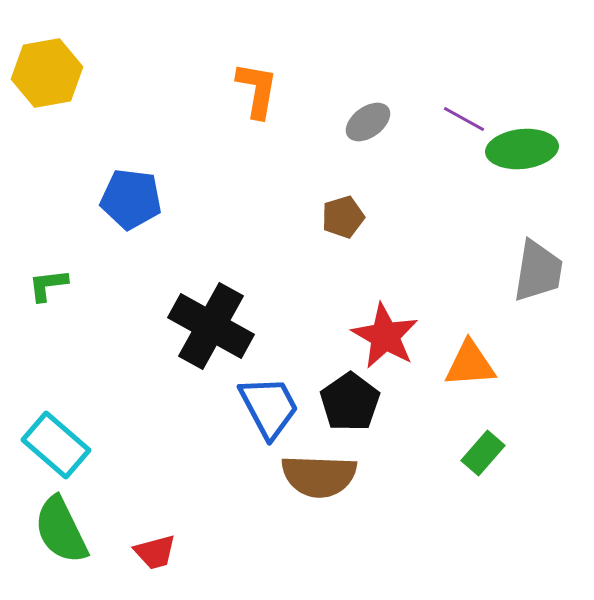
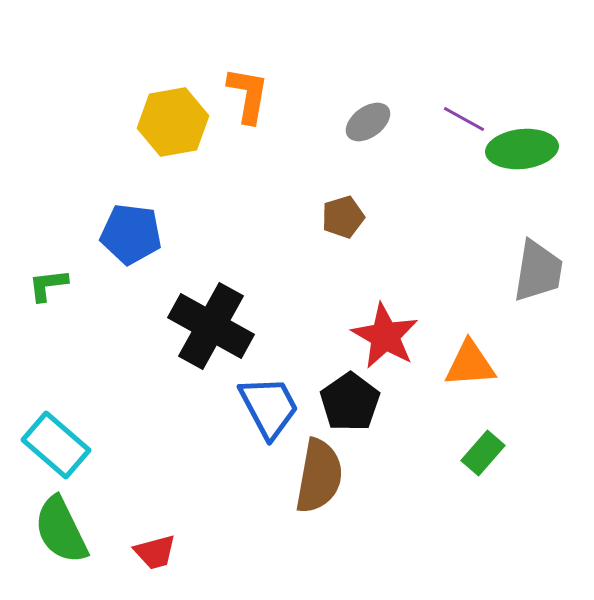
yellow hexagon: moved 126 px right, 49 px down
orange L-shape: moved 9 px left, 5 px down
blue pentagon: moved 35 px down
brown semicircle: rotated 82 degrees counterclockwise
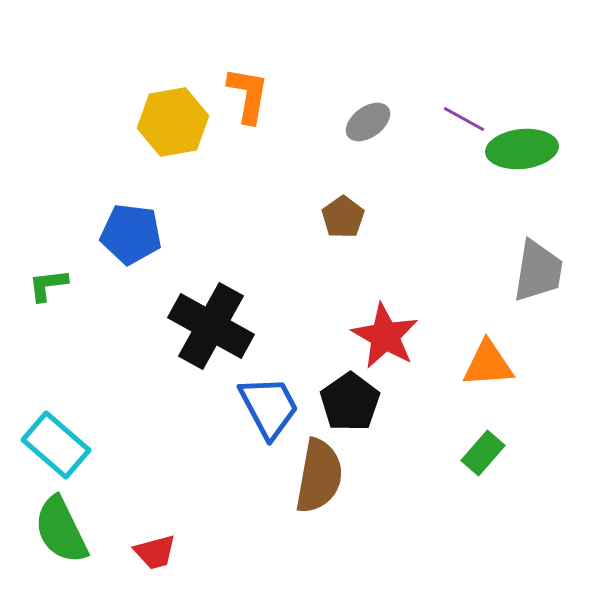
brown pentagon: rotated 18 degrees counterclockwise
orange triangle: moved 18 px right
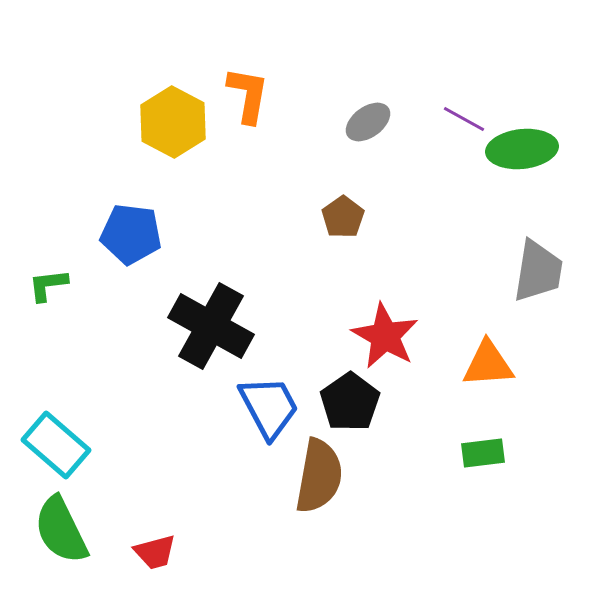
yellow hexagon: rotated 22 degrees counterclockwise
green rectangle: rotated 42 degrees clockwise
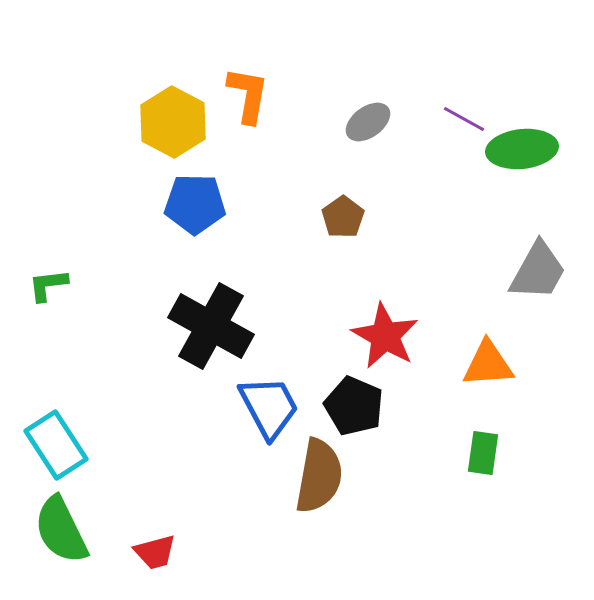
blue pentagon: moved 64 px right, 30 px up; rotated 6 degrees counterclockwise
gray trapezoid: rotated 20 degrees clockwise
black pentagon: moved 4 px right, 4 px down; rotated 14 degrees counterclockwise
cyan rectangle: rotated 16 degrees clockwise
green rectangle: rotated 75 degrees counterclockwise
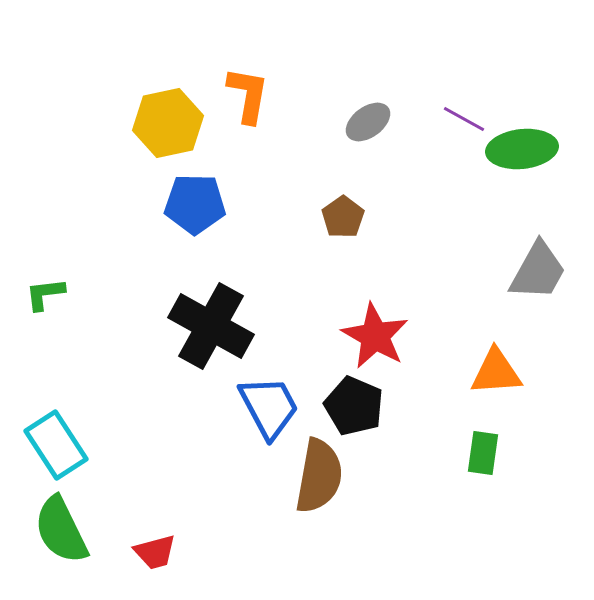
yellow hexagon: moved 5 px left, 1 px down; rotated 20 degrees clockwise
green L-shape: moved 3 px left, 9 px down
red star: moved 10 px left
orange triangle: moved 8 px right, 8 px down
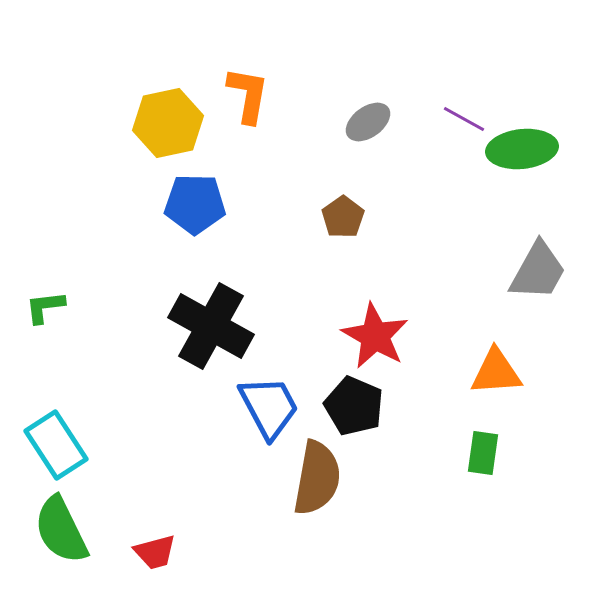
green L-shape: moved 13 px down
brown semicircle: moved 2 px left, 2 px down
